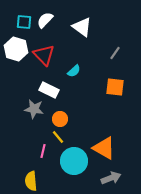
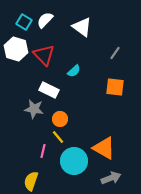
cyan square: rotated 28 degrees clockwise
yellow semicircle: rotated 24 degrees clockwise
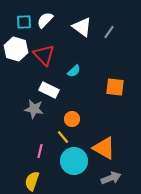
cyan square: rotated 35 degrees counterclockwise
gray line: moved 6 px left, 21 px up
orange circle: moved 12 px right
yellow line: moved 5 px right
pink line: moved 3 px left
yellow semicircle: moved 1 px right
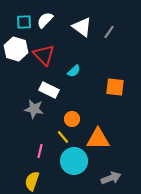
orange triangle: moved 6 px left, 9 px up; rotated 30 degrees counterclockwise
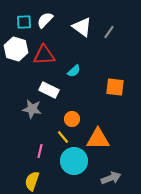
red triangle: rotated 50 degrees counterclockwise
gray star: moved 2 px left
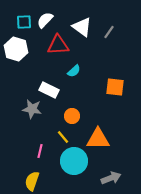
red triangle: moved 14 px right, 10 px up
orange circle: moved 3 px up
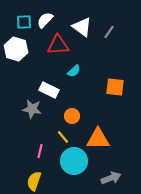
yellow semicircle: moved 2 px right
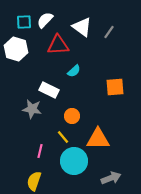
orange square: rotated 12 degrees counterclockwise
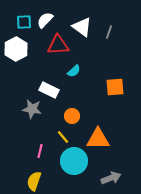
gray line: rotated 16 degrees counterclockwise
white hexagon: rotated 15 degrees clockwise
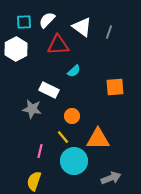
white semicircle: moved 2 px right
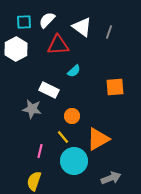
orange triangle: rotated 30 degrees counterclockwise
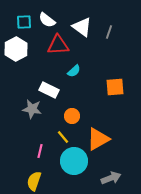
white semicircle: rotated 96 degrees counterclockwise
